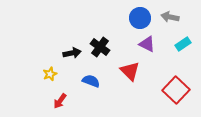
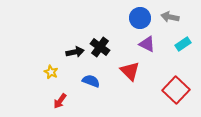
black arrow: moved 3 px right, 1 px up
yellow star: moved 1 px right, 2 px up; rotated 24 degrees counterclockwise
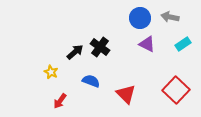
black arrow: rotated 30 degrees counterclockwise
red triangle: moved 4 px left, 23 px down
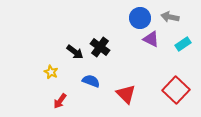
purple triangle: moved 4 px right, 5 px up
black arrow: rotated 78 degrees clockwise
